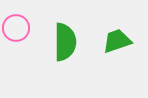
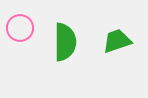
pink circle: moved 4 px right
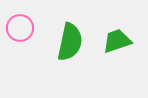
green semicircle: moved 5 px right; rotated 12 degrees clockwise
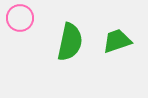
pink circle: moved 10 px up
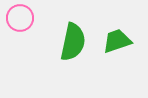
green semicircle: moved 3 px right
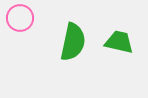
green trapezoid: moved 2 px right, 1 px down; rotated 32 degrees clockwise
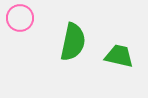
green trapezoid: moved 14 px down
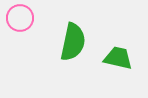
green trapezoid: moved 1 px left, 2 px down
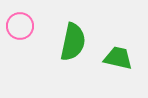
pink circle: moved 8 px down
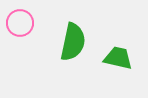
pink circle: moved 3 px up
